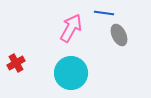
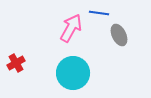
blue line: moved 5 px left
cyan circle: moved 2 px right
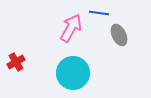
red cross: moved 1 px up
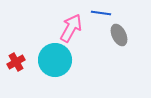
blue line: moved 2 px right
cyan circle: moved 18 px left, 13 px up
